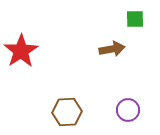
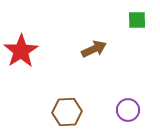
green square: moved 2 px right, 1 px down
brown arrow: moved 18 px left; rotated 15 degrees counterclockwise
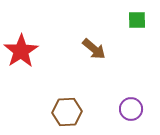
brown arrow: rotated 65 degrees clockwise
purple circle: moved 3 px right, 1 px up
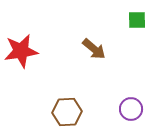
red star: rotated 24 degrees clockwise
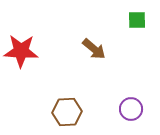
red star: rotated 12 degrees clockwise
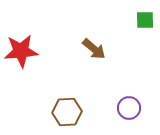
green square: moved 8 px right
red star: rotated 8 degrees counterclockwise
purple circle: moved 2 px left, 1 px up
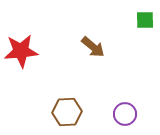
brown arrow: moved 1 px left, 2 px up
purple circle: moved 4 px left, 6 px down
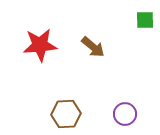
red star: moved 19 px right, 6 px up
brown hexagon: moved 1 px left, 2 px down
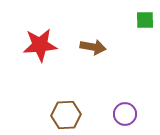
brown arrow: rotated 30 degrees counterclockwise
brown hexagon: moved 1 px down
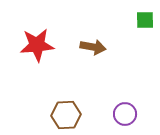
red star: moved 3 px left
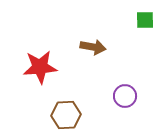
red star: moved 3 px right, 22 px down
purple circle: moved 18 px up
